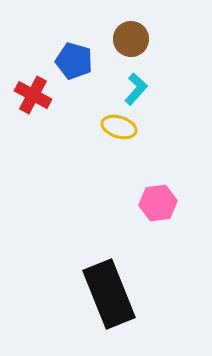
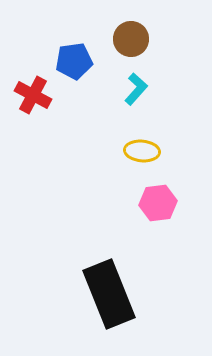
blue pentagon: rotated 24 degrees counterclockwise
yellow ellipse: moved 23 px right, 24 px down; rotated 12 degrees counterclockwise
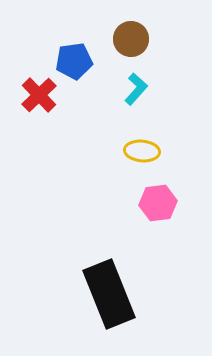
red cross: moved 6 px right; rotated 18 degrees clockwise
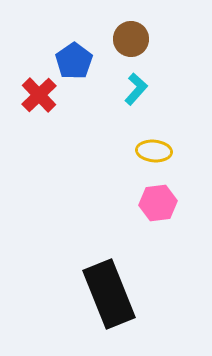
blue pentagon: rotated 27 degrees counterclockwise
yellow ellipse: moved 12 px right
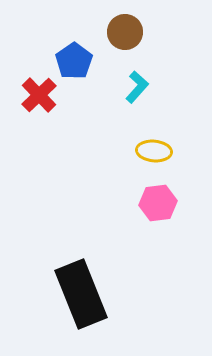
brown circle: moved 6 px left, 7 px up
cyan L-shape: moved 1 px right, 2 px up
black rectangle: moved 28 px left
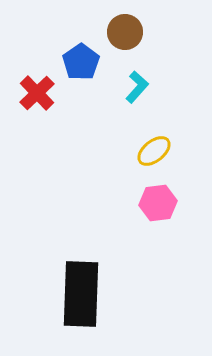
blue pentagon: moved 7 px right, 1 px down
red cross: moved 2 px left, 2 px up
yellow ellipse: rotated 44 degrees counterclockwise
black rectangle: rotated 24 degrees clockwise
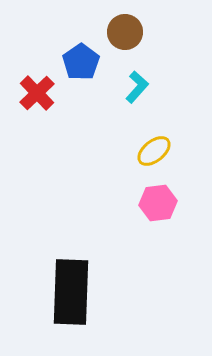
black rectangle: moved 10 px left, 2 px up
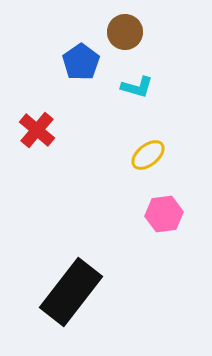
cyan L-shape: rotated 64 degrees clockwise
red cross: moved 37 px down; rotated 6 degrees counterclockwise
yellow ellipse: moved 6 px left, 4 px down
pink hexagon: moved 6 px right, 11 px down
black rectangle: rotated 36 degrees clockwise
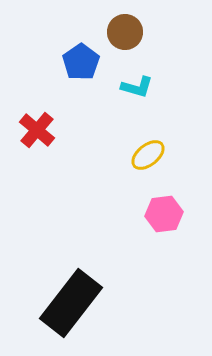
black rectangle: moved 11 px down
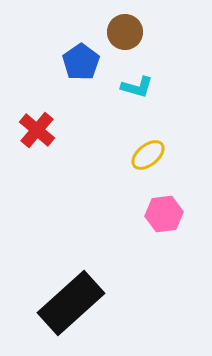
black rectangle: rotated 10 degrees clockwise
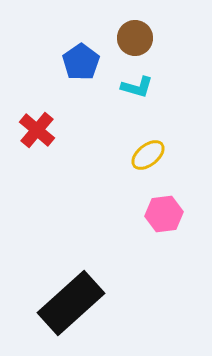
brown circle: moved 10 px right, 6 px down
